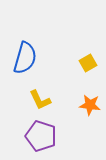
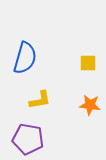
yellow square: rotated 30 degrees clockwise
yellow L-shape: rotated 75 degrees counterclockwise
purple pentagon: moved 13 px left, 3 px down; rotated 8 degrees counterclockwise
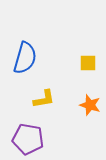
yellow L-shape: moved 4 px right, 1 px up
orange star: rotated 10 degrees clockwise
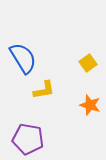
blue semicircle: moved 2 px left; rotated 48 degrees counterclockwise
yellow square: rotated 36 degrees counterclockwise
yellow L-shape: moved 9 px up
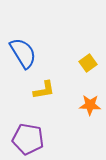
blue semicircle: moved 5 px up
orange star: rotated 15 degrees counterclockwise
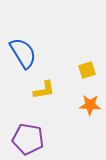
yellow square: moved 1 px left, 7 px down; rotated 18 degrees clockwise
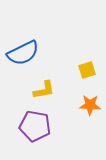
blue semicircle: rotated 96 degrees clockwise
purple pentagon: moved 7 px right, 13 px up
